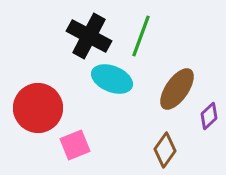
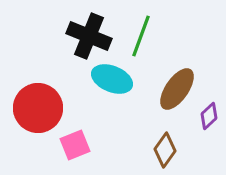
black cross: rotated 6 degrees counterclockwise
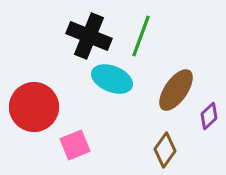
brown ellipse: moved 1 px left, 1 px down
red circle: moved 4 px left, 1 px up
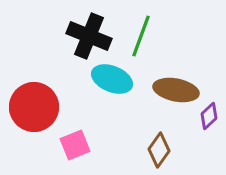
brown ellipse: rotated 66 degrees clockwise
brown diamond: moved 6 px left
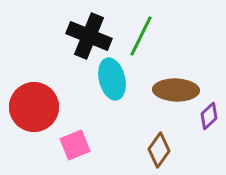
green line: rotated 6 degrees clockwise
cyan ellipse: rotated 54 degrees clockwise
brown ellipse: rotated 9 degrees counterclockwise
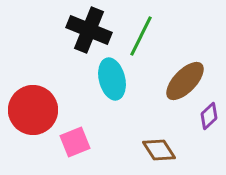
black cross: moved 6 px up
brown ellipse: moved 9 px right, 9 px up; rotated 48 degrees counterclockwise
red circle: moved 1 px left, 3 px down
pink square: moved 3 px up
brown diamond: rotated 68 degrees counterclockwise
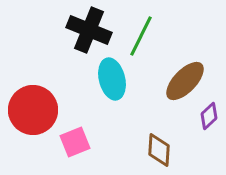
brown diamond: rotated 36 degrees clockwise
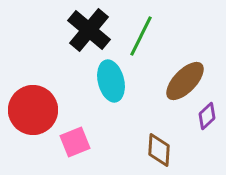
black cross: rotated 18 degrees clockwise
cyan ellipse: moved 1 px left, 2 px down
purple diamond: moved 2 px left
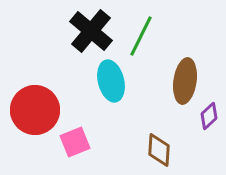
black cross: moved 2 px right, 1 px down
brown ellipse: rotated 36 degrees counterclockwise
red circle: moved 2 px right
purple diamond: moved 2 px right
